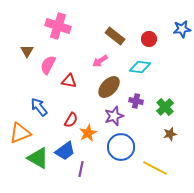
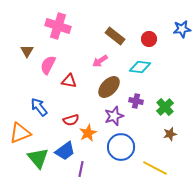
red semicircle: rotated 42 degrees clockwise
green triangle: rotated 20 degrees clockwise
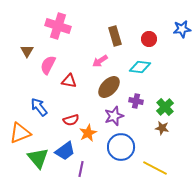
brown rectangle: rotated 36 degrees clockwise
brown star: moved 8 px left, 6 px up; rotated 24 degrees clockwise
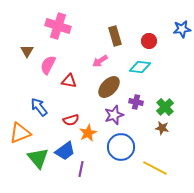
red circle: moved 2 px down
purple cross: moved 1 px down
purple star: moved 1 px up
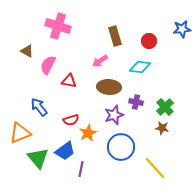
brown triangle: rotated 32 degrees counterclockwise
brown ellipse: rotated 50 degrees clockwise
yellow line: rotated 20 degrees clockwise
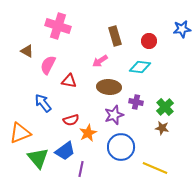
blue arrow: moved 4 px right, 4 px up
yellow line: rotated 25 degrees counterclockwise
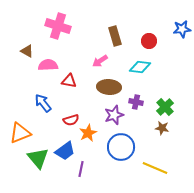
pink semicircle: rotated 60 degrees clockwise
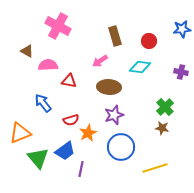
pink cross: rotated 10 degrees clockwise
purple cross: moved 45 px right, 30 px up
yellow line: rotated 40 degrees counterclockwise
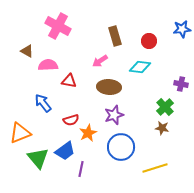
purple cross: moved 12 px down
